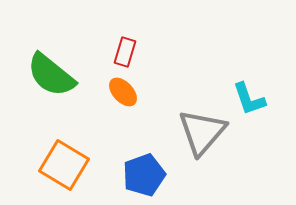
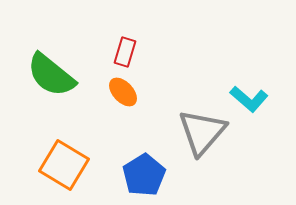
cyan L-shape: rotated 30 degrees counterclockwise
blue pentagon: rotated 12 degrees counterclockwise
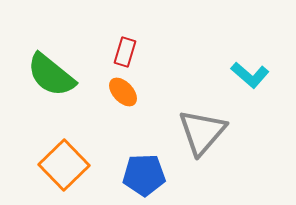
cyan L-shape: moved 1 px right, 24 px up
orange square: rotated 15 degrees clockwise
blue pentagon: rotated 30 degrees clockwise
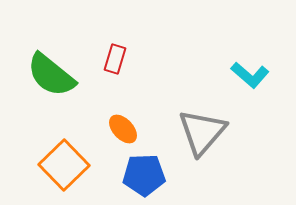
red rectangle: moved 10 px left, 7 px down
orange ellipse: moved 37 px down
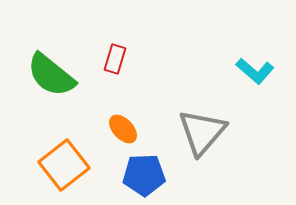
cyan L-shape: moved 5 px right, 4 px up
orange square: rotated 6 degrees clockwise
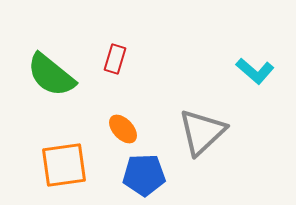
gray triangle: rotated 6 degrees clockwise
orange square: rotated 30 degrees clockwise
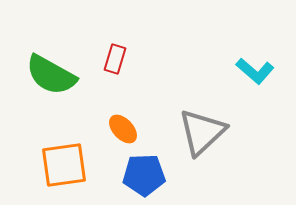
green semicircle: rotated 10 degrees counterclockwise
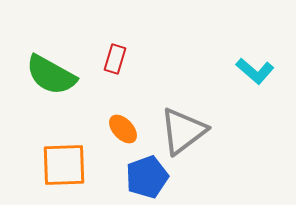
gray triangle: moved 19 px left, 1 px up; rotated 6 degrees clockwise
orange square: rotated 6 degrees clockwise
blue pentagon: moved 3 px right, 2 px down; rotated 18 degrees counterclockwise
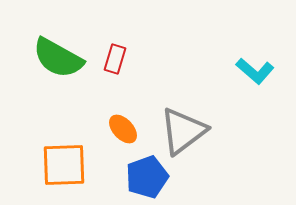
green semicircle: moved 7 px right, 17 px up
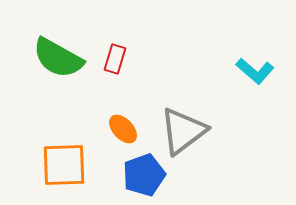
blue pentagon: moved 3 px left, 2 px up
